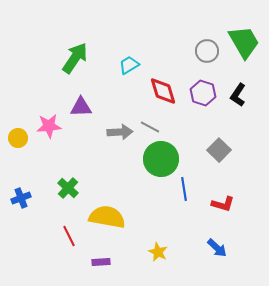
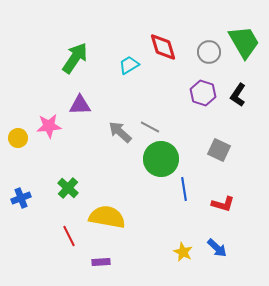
gray circle: moved 2 px right, 1 px down
red diamond: moved 44 px up
purple triangle: moved 1 px left, 2 px up
gray arrow: rotated 135 degrees counterclockwise
gray square: rotated 20 degrees counterclockwise
yellow star: moved 25 px right
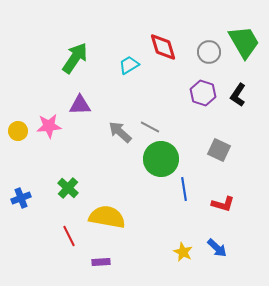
yellow circle: moved 7 px up
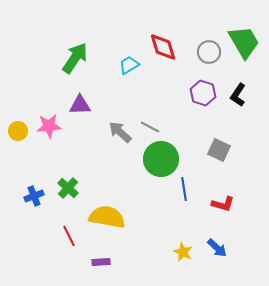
blue cross: moved 13 px right, 2 px up
